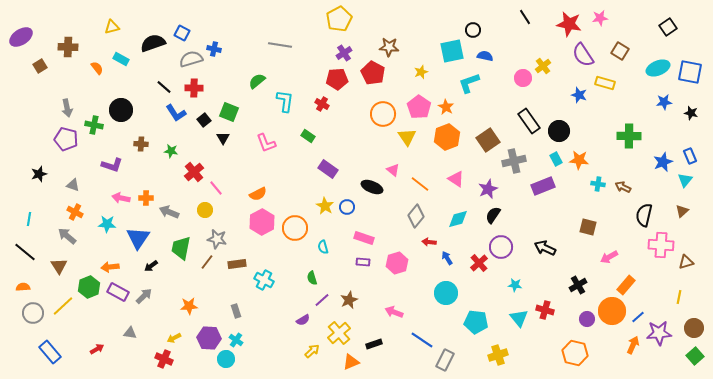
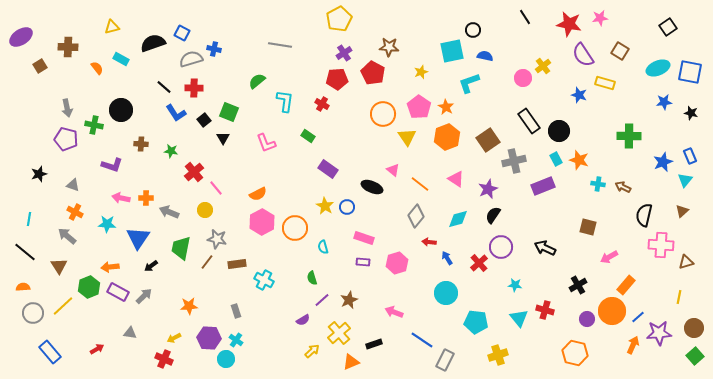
orange star at (579, 160): rotated 12 degrees clockwise
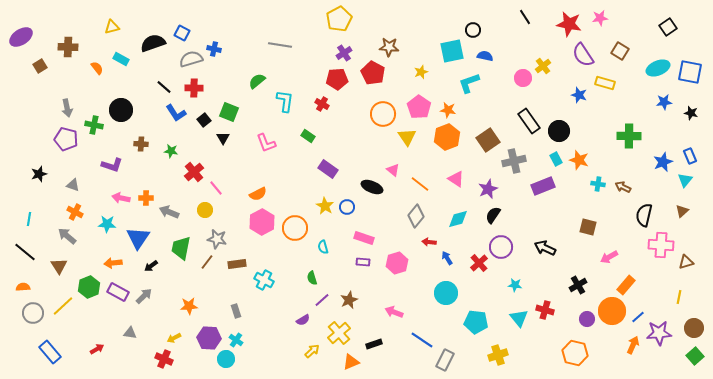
orange star at (446, 107): moved 2 px right, 3 px down; rotated 21 degrees counterclockwise
orange arrow at (110, 267): moved 3 px right, 4 px up
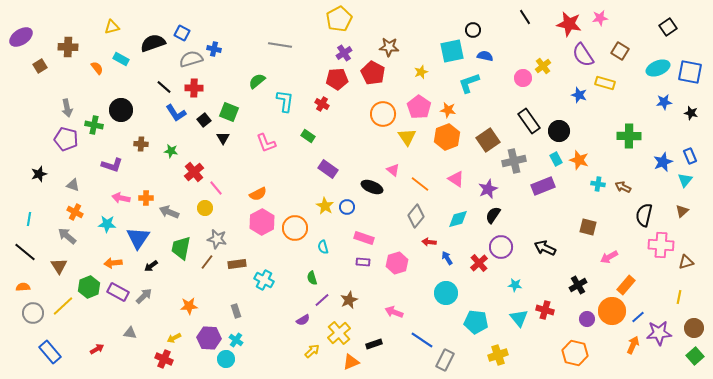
yellow circle at (205, 210): moved 2 px up
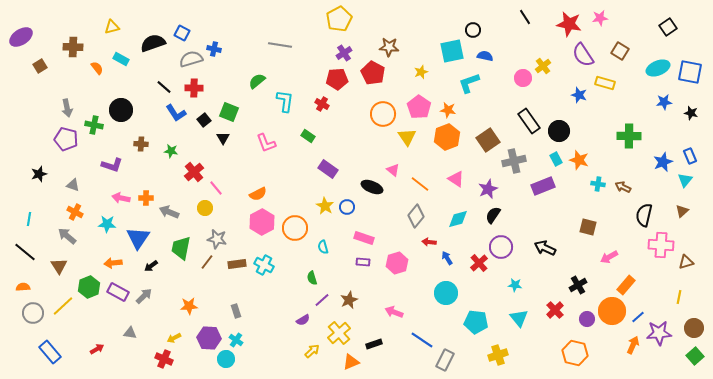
brown cross at (68, 47): moved 5 px right
cyan cross at (264, 280): moved 15 px up
red cross at (545, 310): moved 10 px right; rotated 30 degrees clockwise
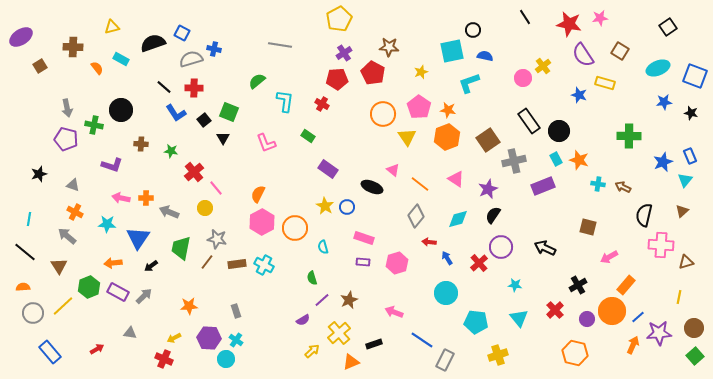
blue square at (690, 72): moved 5 px right, 4 px down; rotated 10 degrees clockwise
orange semicircle at (258, 194): rotated 144 degrees clockwise
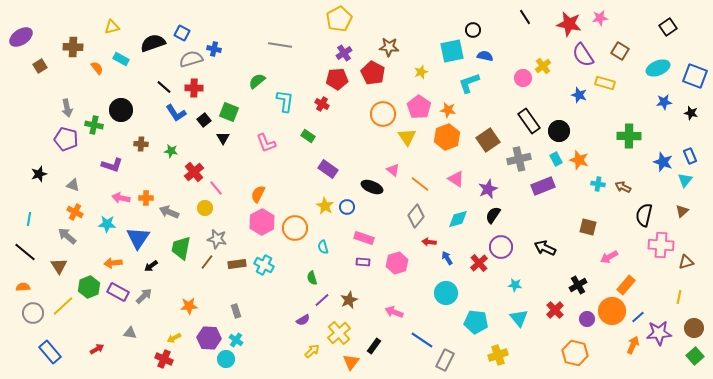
gray cross at (514, 161): moved 5 px right, 2 px up
blue star at (663, 162): rotated 30 degrees counterclockwise
black rectangle at (374, 344): moved 2 px down; rotated 35 degrees counterclockwise
orange triangle at (351, 362): rotated 30 degrees counterclockwise
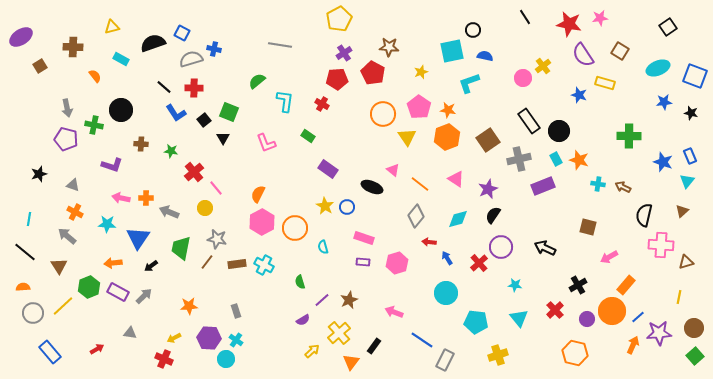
orange semicircle at (97, 68): moved 2 px left, 8 px down
cyan triangle at (685, 180): moved 2 px right, 1 px down
green semicircle at (312, 278): moved 12 px left, 4 px down
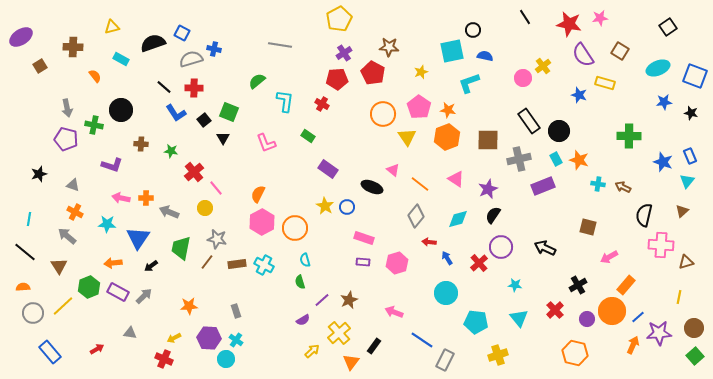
brown square at (488, 140): rotated 35 degrees clockwise
cyan semicircle at (323, 247): moved 18 px left, 13 px down
